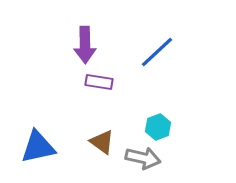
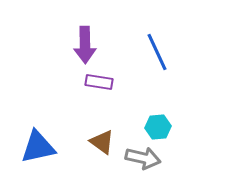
blue line: rotated 72 degrees counterclockwise
cyan hexagon: rotated 15 degrees clockwise
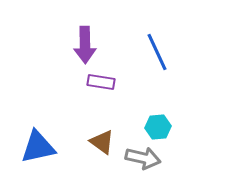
purple rectangle: moved 2 px right
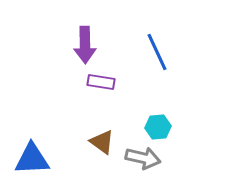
blue triangle: moved 6 px left, 12 px down; rotated 9 degrees clockwise
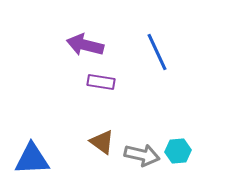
purple arrow: rotated 105 degrees clockwise
cyan hexagon: moved 20 px right, 24 px down
gray arrow: moved 1 px left, 3 px up
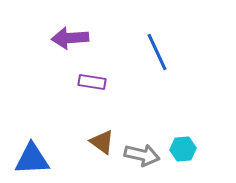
purple arrow: moved 15 px left, 7 px up; rotated 18 degrees counterclockwise
purple rectangle: moved 9 px left
cyan hexagon: moved 5 px right, 2 px up
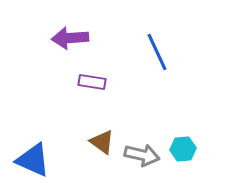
blue triangle: moved 1 px right, 1 px down; rotated 27 degrees clockwise
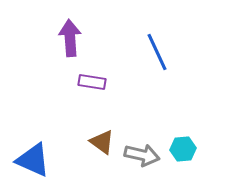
purple arrow: rotated 90 degrees clockwise
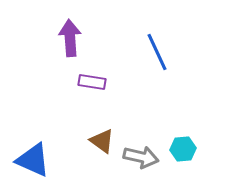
brown triangle: moved 1 px up
gray arrow: moved 1 px left, 2 px down
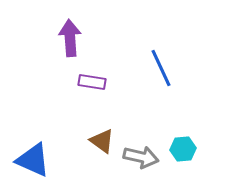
blue line: moved 4 px right, 16 px down
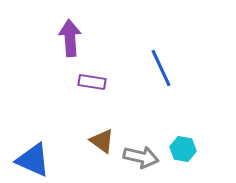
cyan hexagon: rotated 15 degrees clockwise
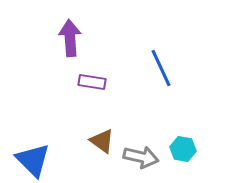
blue triangle: rotated 21 degrees clockwise
